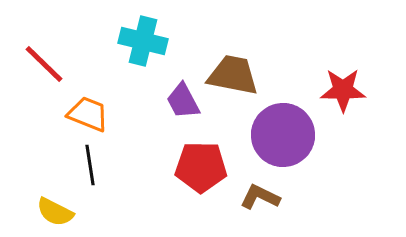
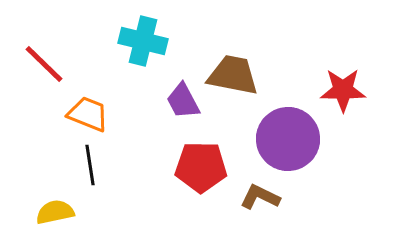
purple circle: moved 5 px right, 4 px down
yellow semicircle: rotated 141 degrees clockwise
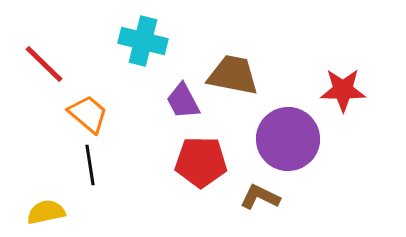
orange trapezoid: rotated 18 degrees clockwise
red pentagon: moved 5 px up
yellow semicircle: moved 9 px left
